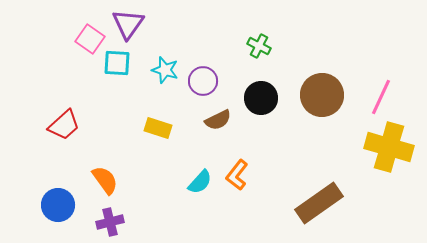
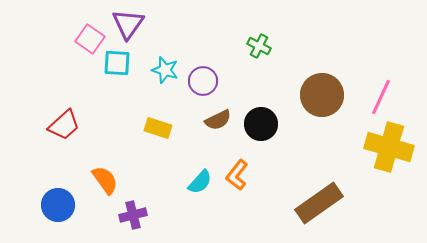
black circle: moved 26 px down
purple cross: moved 23 px right, 7 px up
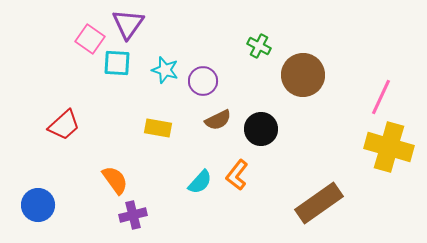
brown circle: moved 19 px left, 20 px up
black circle: moved 5 px down
yellow rectangle: rotated 8 degrees counterclockwise
orange semicircle: moved 10 px right
blue circle: moved 20 px left
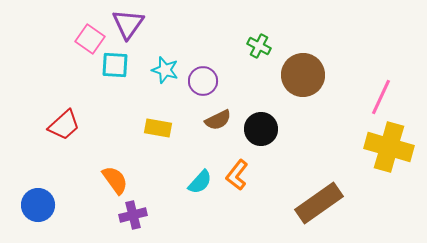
cyan square: moved 2 px left, 2 px down
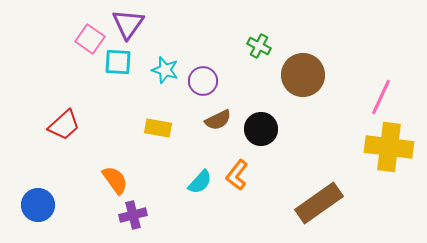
cyan square: moved 3 px right, 3 px up
yellow cross: rotated 9 degrees counterclockwise
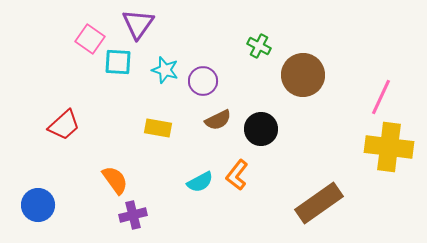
purple triangle: moved 10 px right
cyan semicircle: rotated 20 degrees clockwise
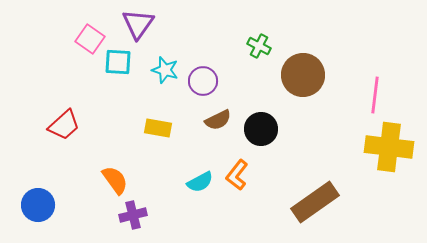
pink line: moved 6 px left, 2 px up; rotated 18 degrees counterclockwise
brown rectangle: moved 4 px left, 1 px up
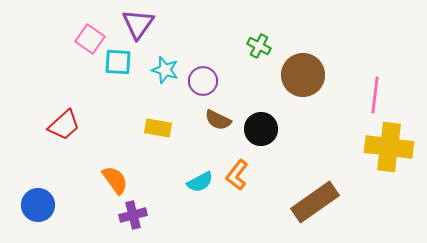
brown semicircle: rotated 52 degrees clockwise
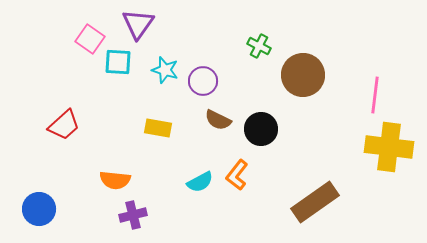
orange semicircle: rotated 132 degrees clockwise
blue circle: moved 1 px right, 4 px down
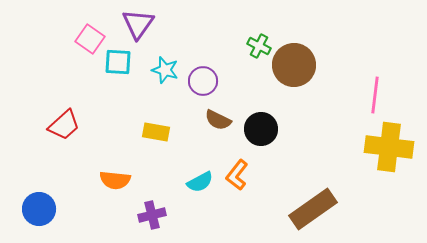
brown circle: moved 9 px left, 10 px up
yellow rectangle: moved 2 px left, 4 px down
brown rectangle: moved 2 px left, 7 px down
purple cross: moved 19 px right
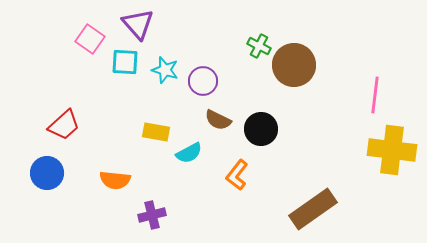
purple triangle: rotated 16 degrees counterclockwise
cyan square: moved 7 px right
yellow cross: moved 3 px right, 3 px down
cyan semicircle: moved 11 px left, 29 px up
blue circle: moved 8 px right, 36 px up
